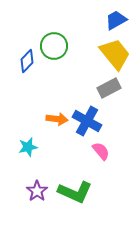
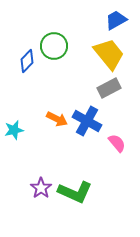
yellow trapezoid: moved 6 px left
orange arrow: rotated 20 degrees clockwise
cyan star: moved 14 px left, 17 px up
pink semicircle: moved 16 px right, 8 px up
purple star: moved 4 px right, 3 px up
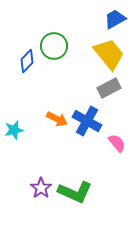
blue trapezoid: moved 1 px left, 1 px up
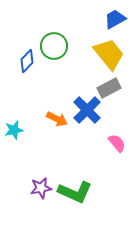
blue cross: moved 11 px up; rotated 16 degrees clockwise
purple star: rotated 25 degrees clockwise
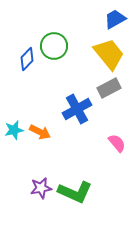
blue diamond: moved 2 px up
blue cross: moved 10 px left, 1 px up; rotated 16 degrees clockwise
orange arrow: moved 17 px left, 13 px down
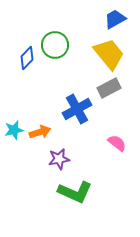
green circle: moved 1 px right, 1 px up
blue diamond: moved 1 px up
orange arrow: rotated 45 degrees counterclockwise
pink semicircle: rotated 12 degrees counterclockwise
purple star: moved 18 px right, 29 px up
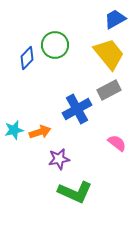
gray rectangle: moved 2 px down
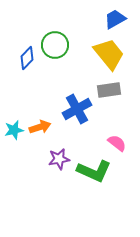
gray rectangle: rotated 20 degrees clockwise
orange arrow: moved 5 px up
green L-shape: moved 19 px right, 21 px up
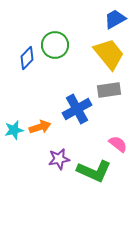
pink semicircle: moved 1 px right, 1 px down
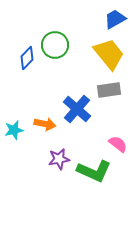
blue cross: rotated 20 degrees counterclockwise
orange arrow: moved 5 px right, 3 px up; rotated 30 degrees clockwise
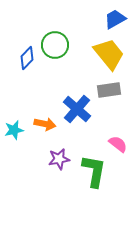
green L-shape: rotated 104 degrees counterclockwise
